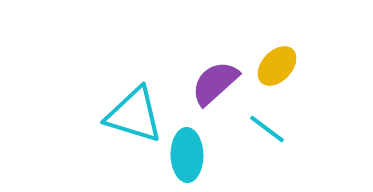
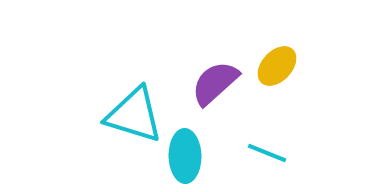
cyan line: moved 24 px down; rotated 15 degrees counterclockwise
cyan ellipse: moved 2 px left, 1 px down
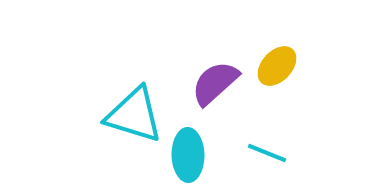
cyan ellipse: moved 3 px right, 1 px up
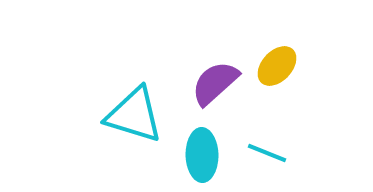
cyan ellipse: moved 14 px right
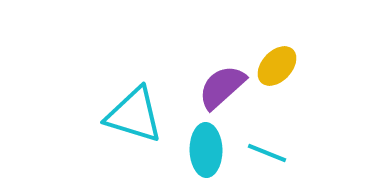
purple semicircle: moved 7 px right, 4 px down
cyan ellipse: moved 4 px right, 5 px up
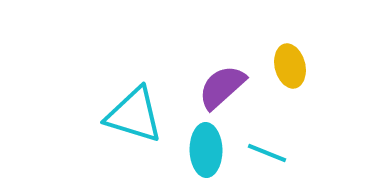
yellow ellipse: moved 13 px right; rotated 57 degrees counterclockwise
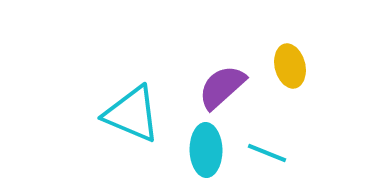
cyan triangle: moved 2 px left, 1 px up; rotated 6 degrees clockwise
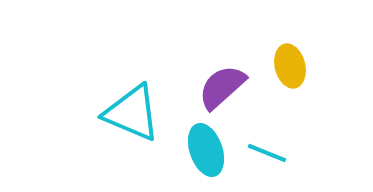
cyan triangle: moved 1 px up
cyan ellipse: rotated 18 degrees counterclockwise
